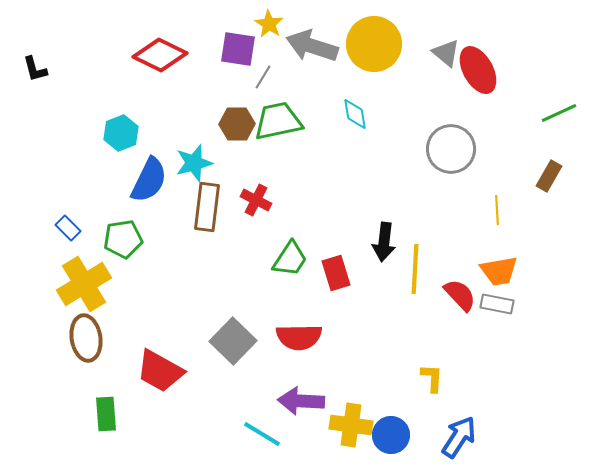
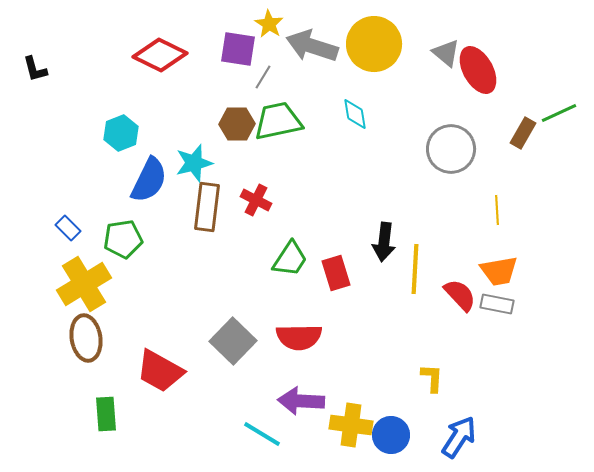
brown rectangle at (549, 176): moved 26 px left, 43 px up
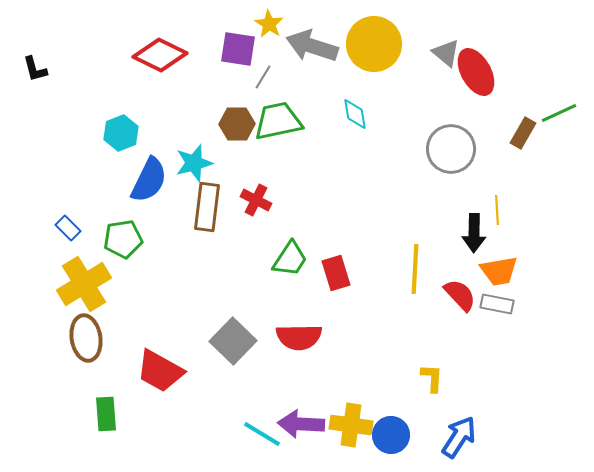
red ellipse at (478, 70): moved 2 px left, 2 px down
black arrow at (384, 242): moved 90 px right, 9 px up; rotated 6 degrees counterclockwise
purple arrow at (301, 401): moved 23 px down
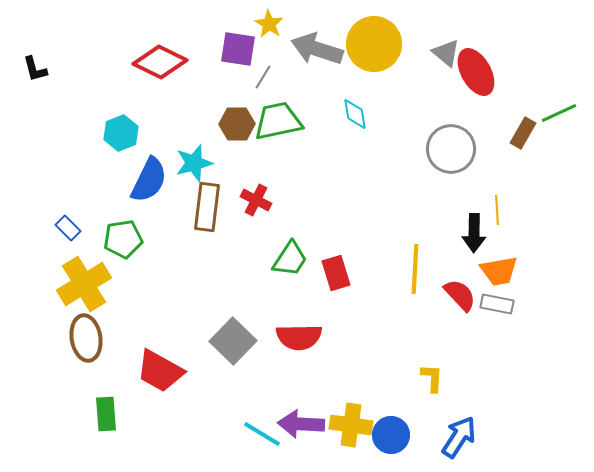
gray arrow at (312, 46): moved 5 px right, 3 px down
red diamond at (160, 55): moved 7 px down
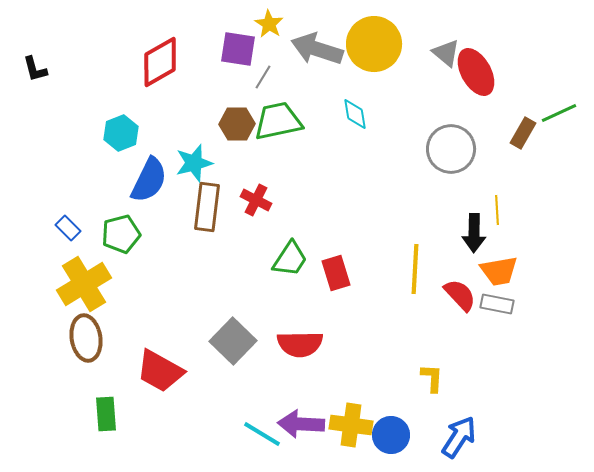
red diamond at (160, 62): rotated 56 degrees counterclockwise
green pentagon at (123, 239): moved 2 px left, 5 px up; rotated 6 degrees counterclockwise
red semicircle at (299, 337): moved 1 px right, 7 px down
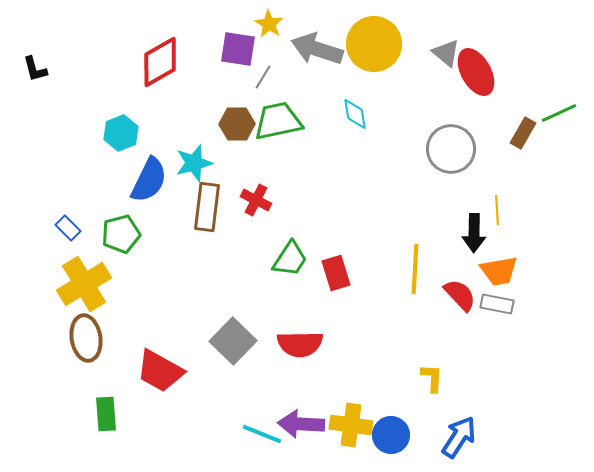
cyan line at (262, 434): rotated 9 degrees counterclockwise
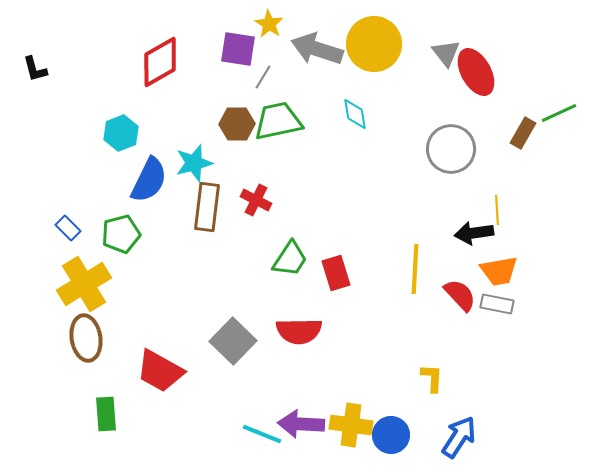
gray triangle at (446, 53): rotated 12 degrees clockwise
black arrow at (474, 233): rotated 81 degrees clockwise
red semicircle at (300, 344): moved 1 px left, 13 px up
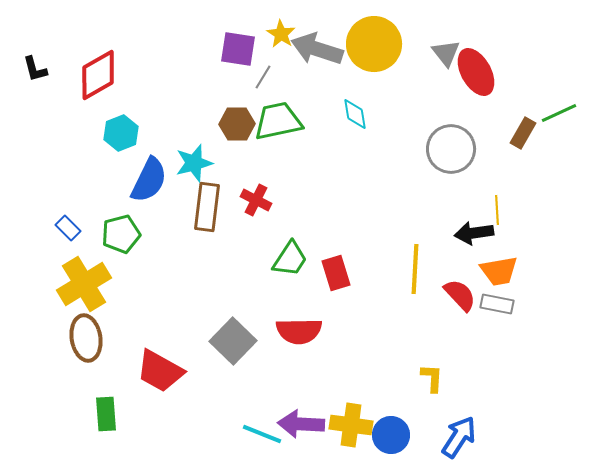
yellow star at (269, 24): moved 12 px right, 10 px down
red diamond at (160, 62): moved 62 px left, 13 px down
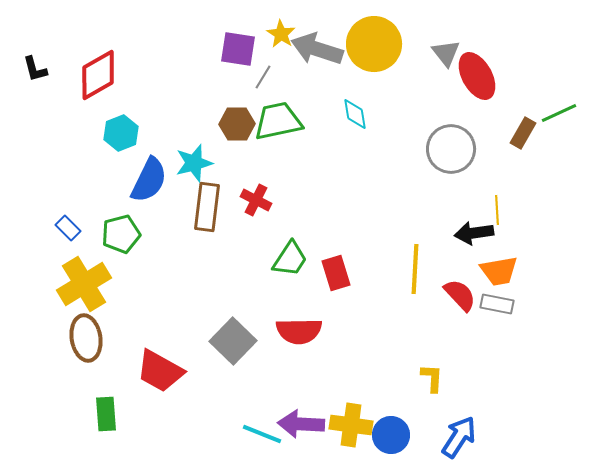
red ellipse at (476, 72): moved 1 px right, 4 px down
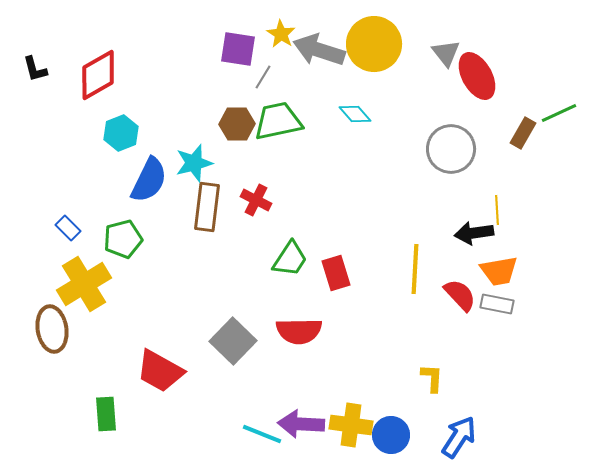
gray arrow at (317, 49): moved 2 px right, 1 px down
cyan diamond at (355, 114): rotated 32 degrees counterclockwise
green pentagon at (121, 234): moved 2 px right, 5 px down
brown ellipse at (86, 338): moved 34 px left, 9 px up
